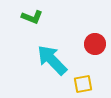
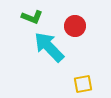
red circle: moved 20 px left, 18 px up
cyan arrow: moved 3 px left, 13 px up
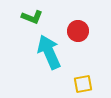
red circle: moved 3 px right, 5 px down
cyan arrow: moved 5 px down; rotated 20 degrees clockwise
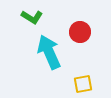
green L-shape: rotated 10 degrees clockwise
red circle: moved 2 px right, 1 px down
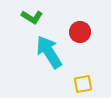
cyan arrow: rotated 8 degrees counterclockwise
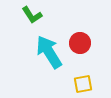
green L-shape: moved 2 px up; rotated 25 degrees clockwise
red circle: moved 11 px down
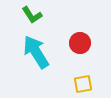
cyan arrow: moved 13 px left
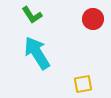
red circle: moved 13 px right, 24 px up
cyan arrow: moved 1 px right, 1 px down
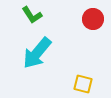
cyan arrow: rotated 108 degrees counterclockwise
yellow square: rotated 24 degrees clockwise
